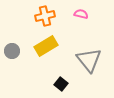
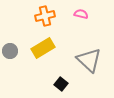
yellow rectangle: moved 3 px left, 2 px down
gray circle: moved 2 px left
gray triangle: rotated 8 degrees counterclockwise
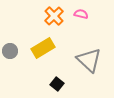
orange cross: moved 9 px right; rotated 30 degrees counterclockwise
black square: moved 4 px left
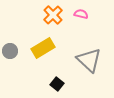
orange cross: moved 1 px left, 1 px up
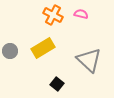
orange cross: rotated 18 degrees counterclockwise
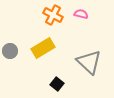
gray triangle: moved 2 px down
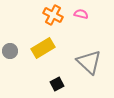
black square: rotated 24 degrees clockwise
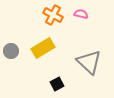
gray circle: moved 1 px right
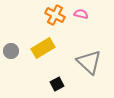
orange cross: moved 2 px right
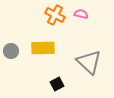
yellow rectangle: rotated 30 degrees clockwise
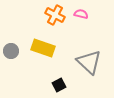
yellow rectangle: rotated 20 degrees clockwise
black square: moved 2 px right, 1 px down
